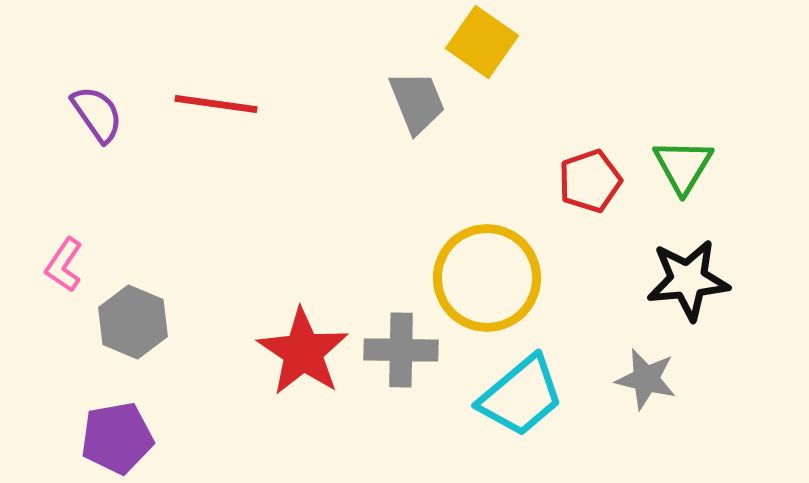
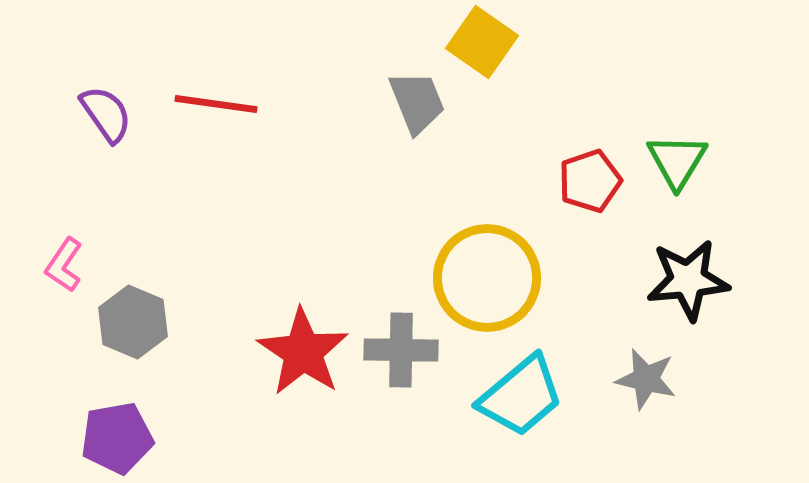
purple semicircle: moved 9 px right
green triangle: moved 6 px left, 5 px up
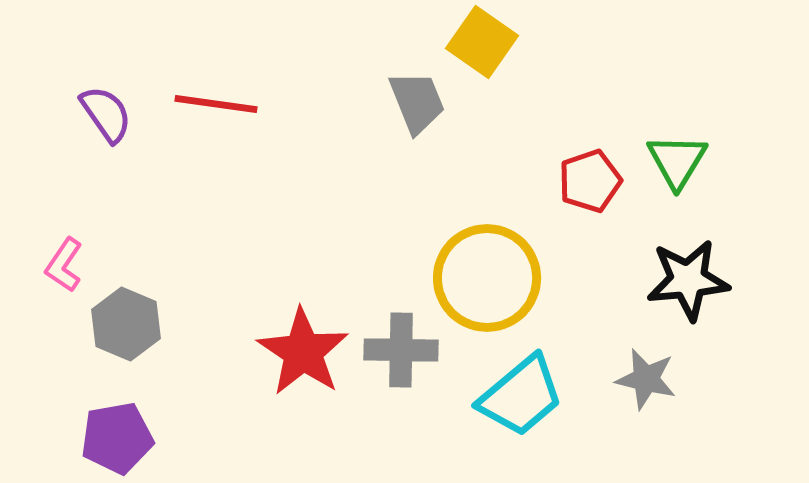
gray hexagon: moved 7 px left, 2 px down
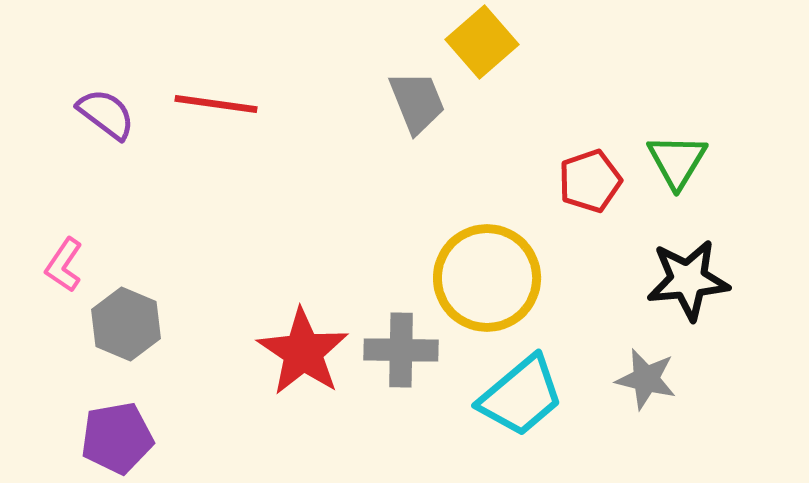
yellow square: rotated 14 degrees clockwise
purple semicircle: rotated 18 degrees counterclockwise
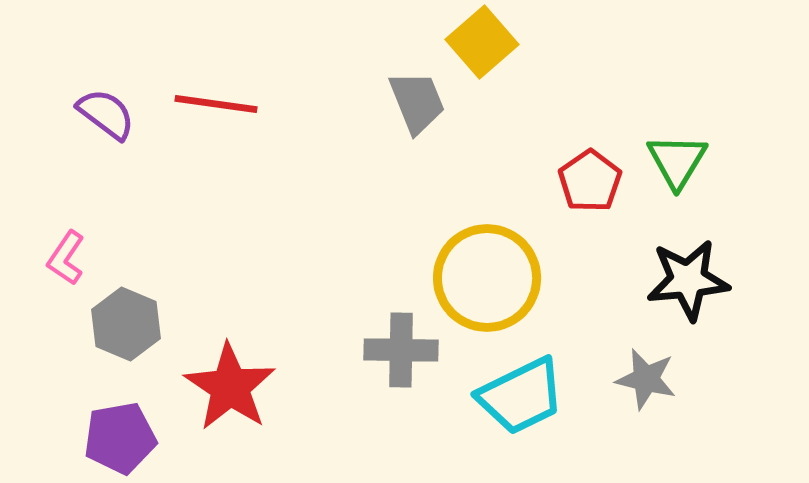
red pentagon: rotated 16 degrees counterclockwise
pink L-shape: moved 2 px right, 7 px up
red star: moved 73 px left, 35 px down
cyan trapezoid: rotated 14 degrees clockwise
purple pentagon: moved 3 px right
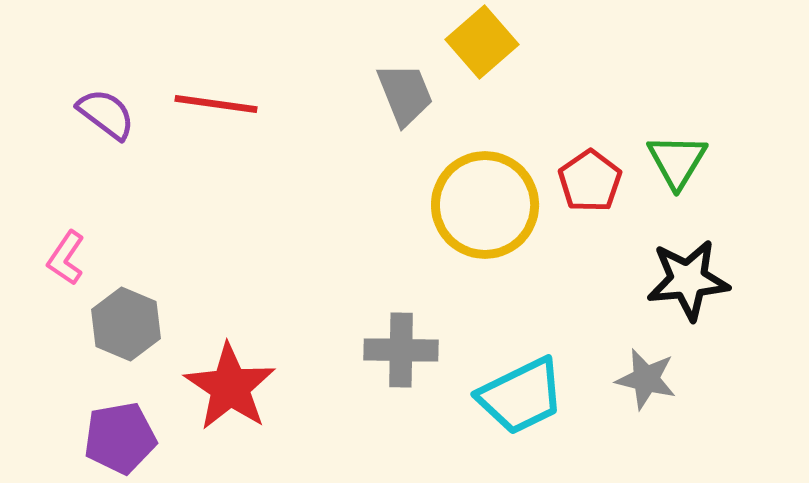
gray trapezoid: moved 12 px left, 8 px up
yellow circle: moved 2 px left, 73 px up
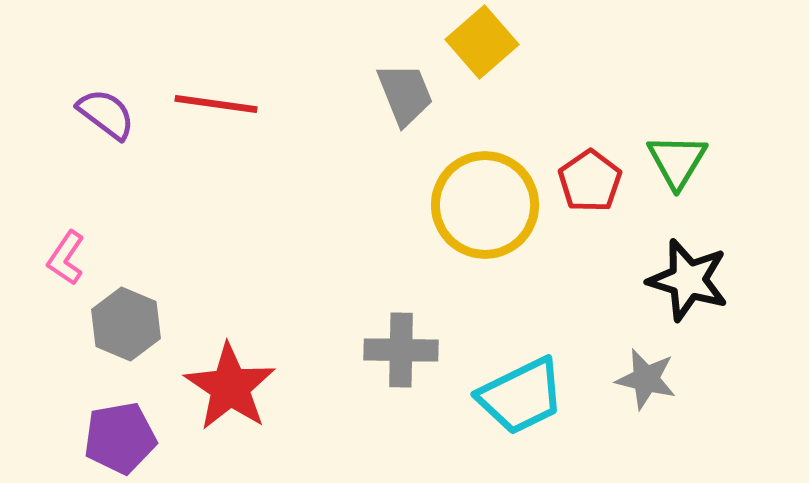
black star: rotated 22 degrees clockwise
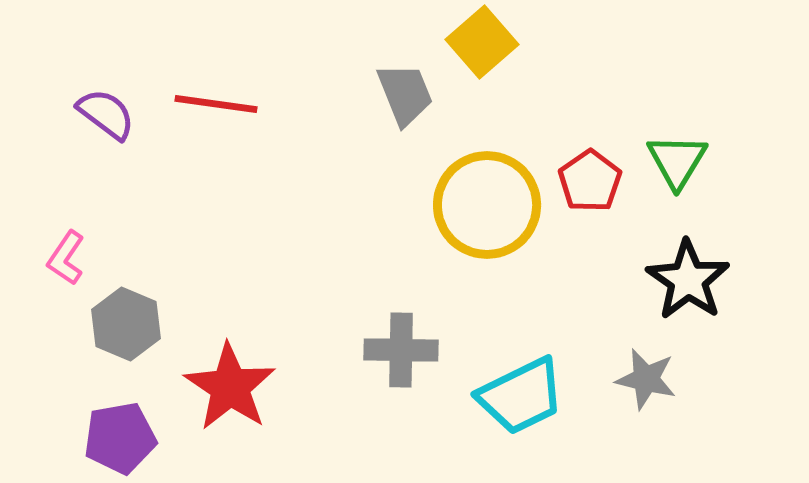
yellow circle: moved 2 px right
black star: rotated 18 degrees clockwise
